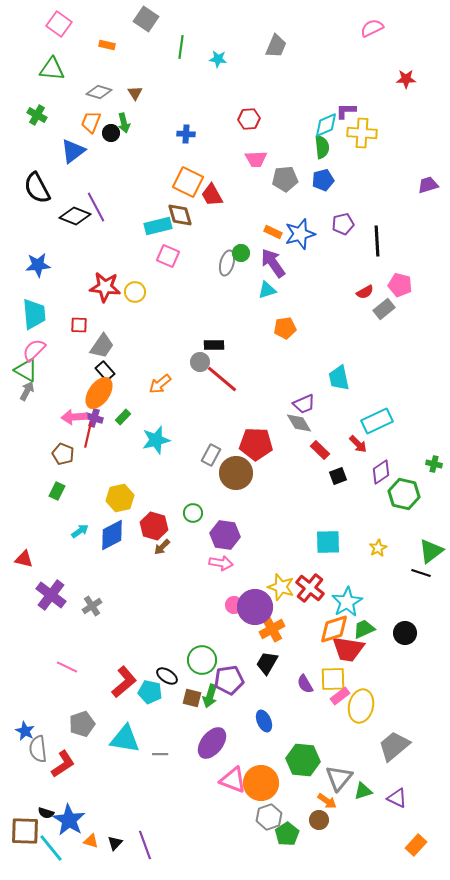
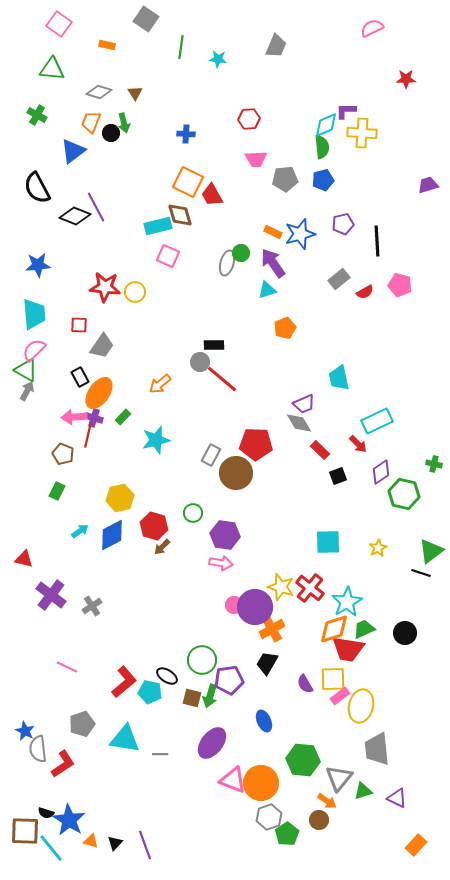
gray rectangle at (384, 309): moved 45 px left, 30 px up
orange pentagon at (285, 328): rotated 15 degrees counterclockwise
black rectangle at (105, 371): moved 25 px left, 6 px down; rotated 12 degrees clockwise
gray trapezoid at (394, 746): moved 17 px left, 3 px down; rotated 56 degrees counterclockwise
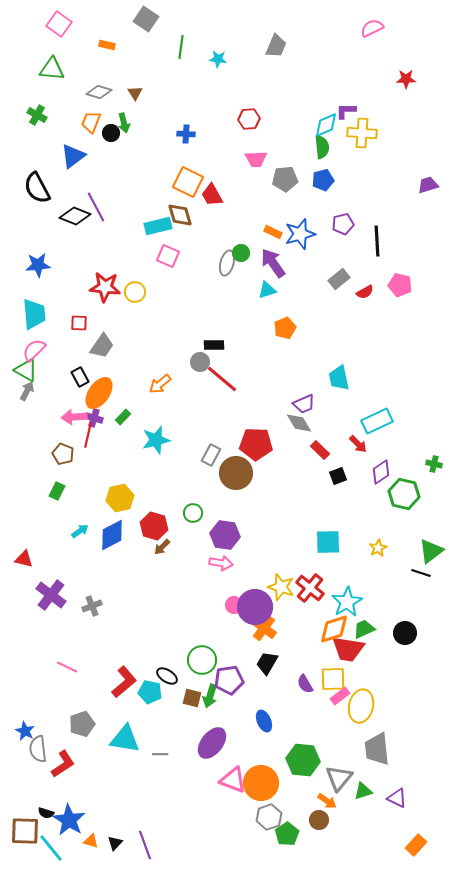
blue triangle at (73, 151): moved 5 px down
red square at (79, 325): moved 2 px up
gray cross at (92, 606): rotated 12 degrees clockwise
orange cross at (272, 629): moved 8 px left, 1 px up; rotated 25 degrees counterclockwise
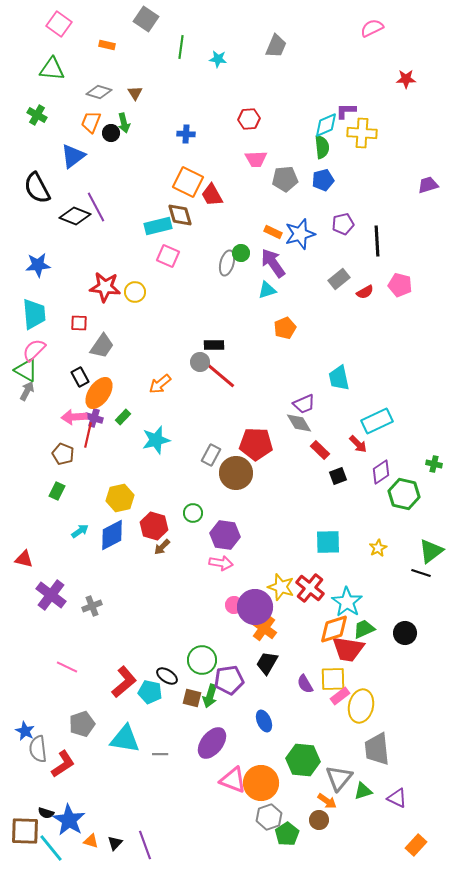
red line at (222, 379): moved 2 px left, 4 px up
cyan star at (347, 602): rotated 8 degrees counterclockwise
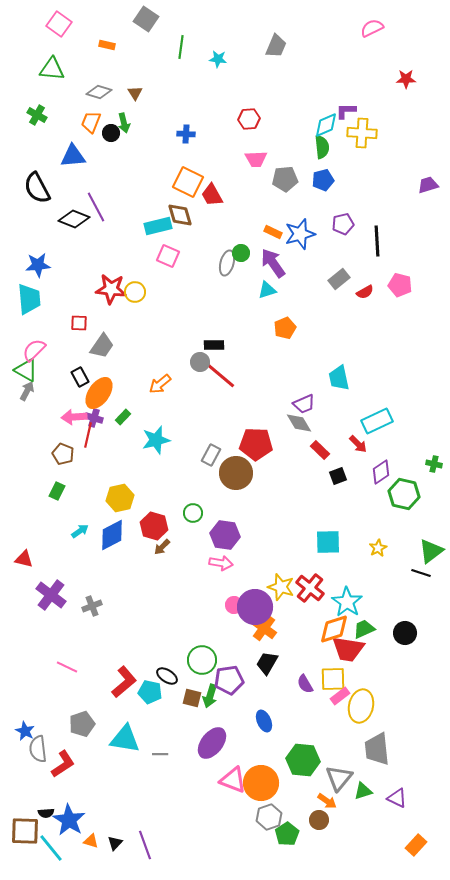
blue triangle at (73, 156): rotated 32 degrees clockwise
black diamond at (75, 216): moved 1 px left, 3 px down
red star at (105, 287): moved 6 px right, 2 px down
cyan trapezoid at (34, 314): moved 5 px left, 15 px up
black semicircle at (46, 813): rotated 21 degrees counterclockwise
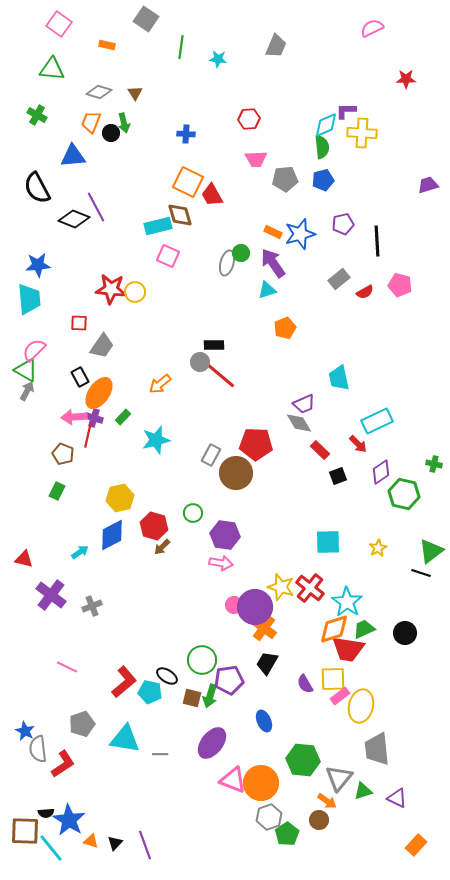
cyan arrow at (80, 531): moved 21 px down
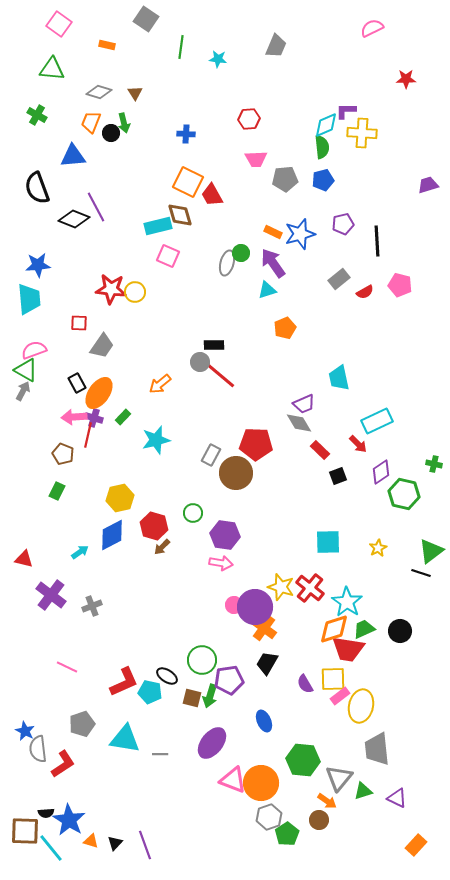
black semicircle at (37, 188): rotated 8 degrees clockwise
pink semicircle at (34, 350): rotated 25 degrees clockwise
black rectangle at (80, 377): moved 3 px left, 6 px down
gray arrow at (27, 391): moved 4 px left
black circle at (405, 633): moved 5 px left, 2 px up
red L-shape at (124, 682): rotated 16 degrees clockwise
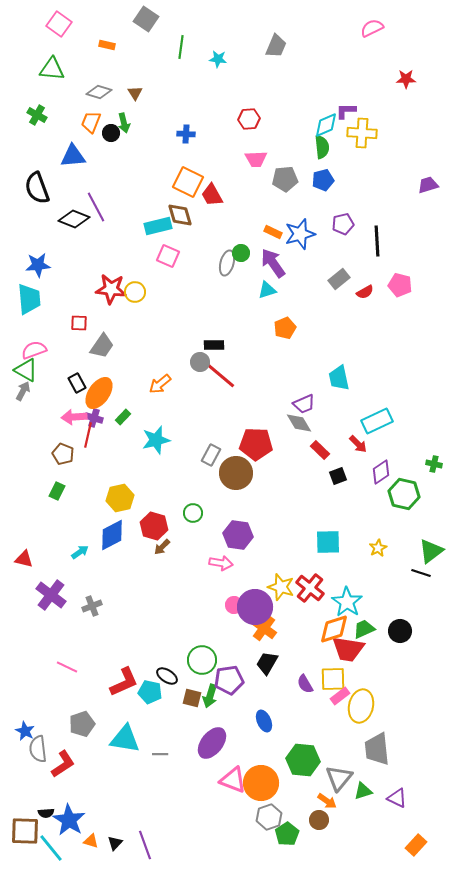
purple hexagon at (225, 535): moved 13 px right
